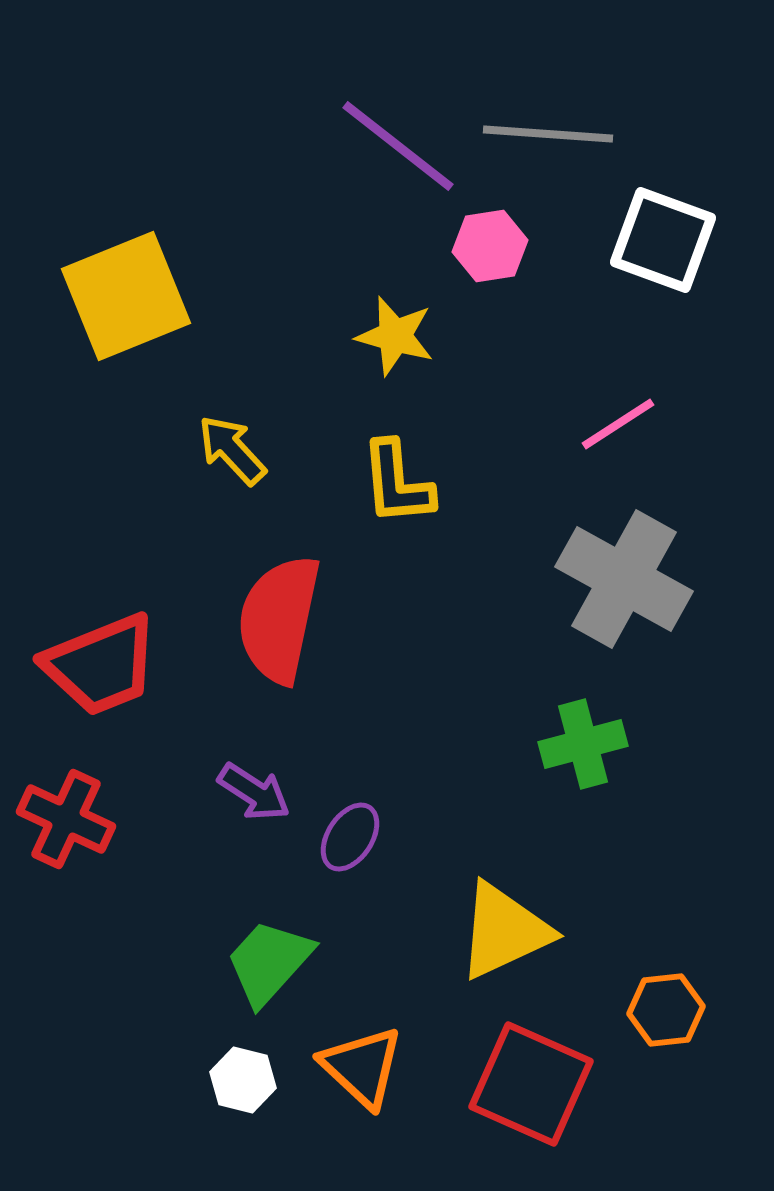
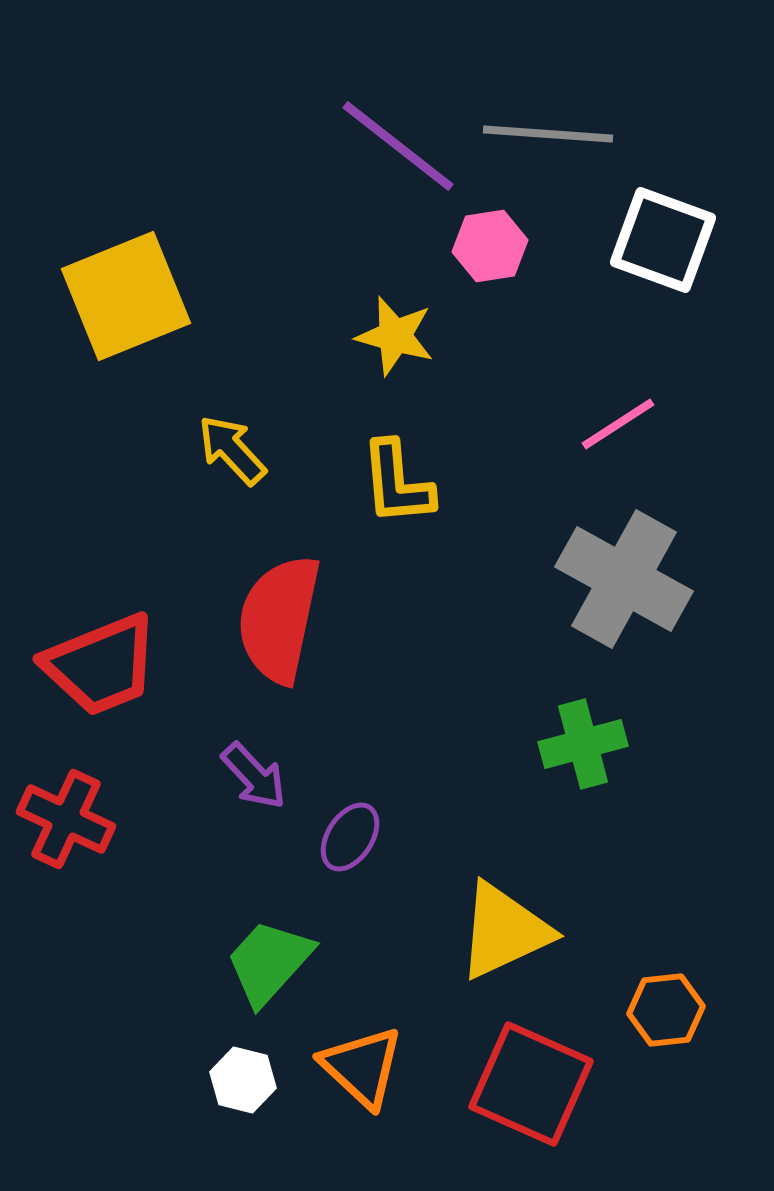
purple arrow: moved 16 px up; rotated 14 degrees clockwise
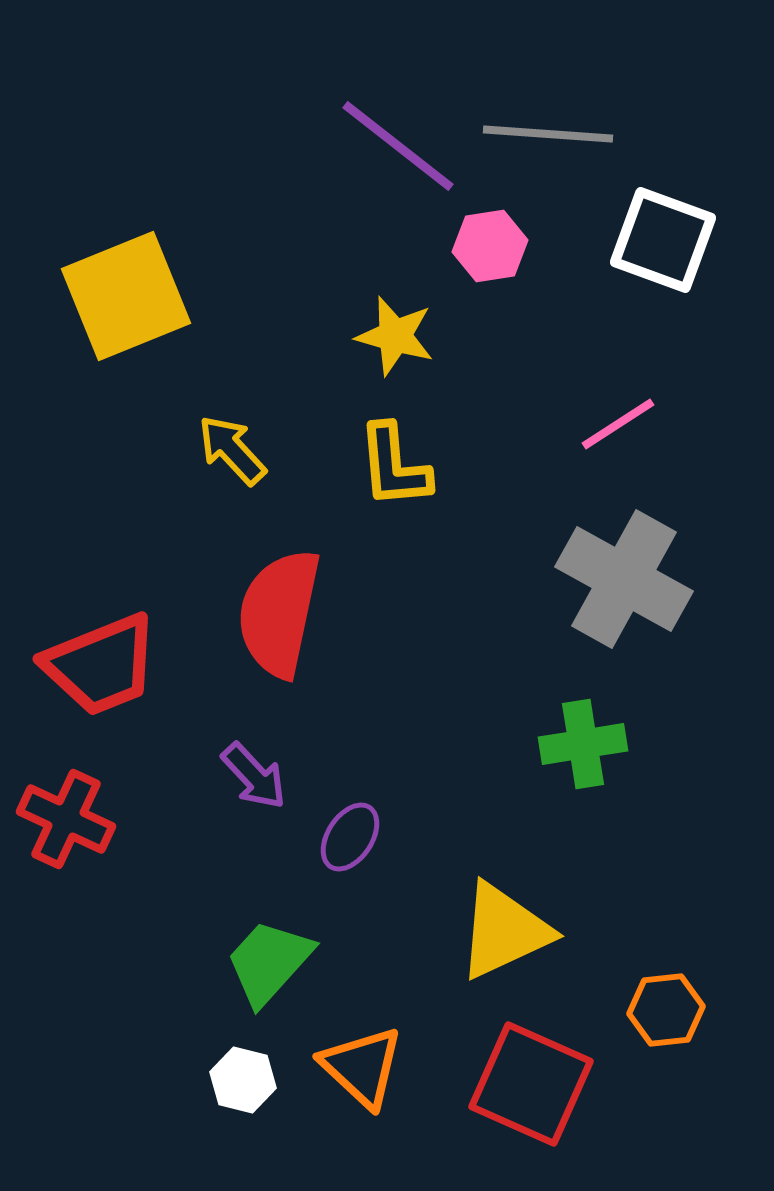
yellow L-shape: moved 3 px left, 17 px up
red semicircle: moved 6 px up
green cross: rotated 6 degrees clockwise
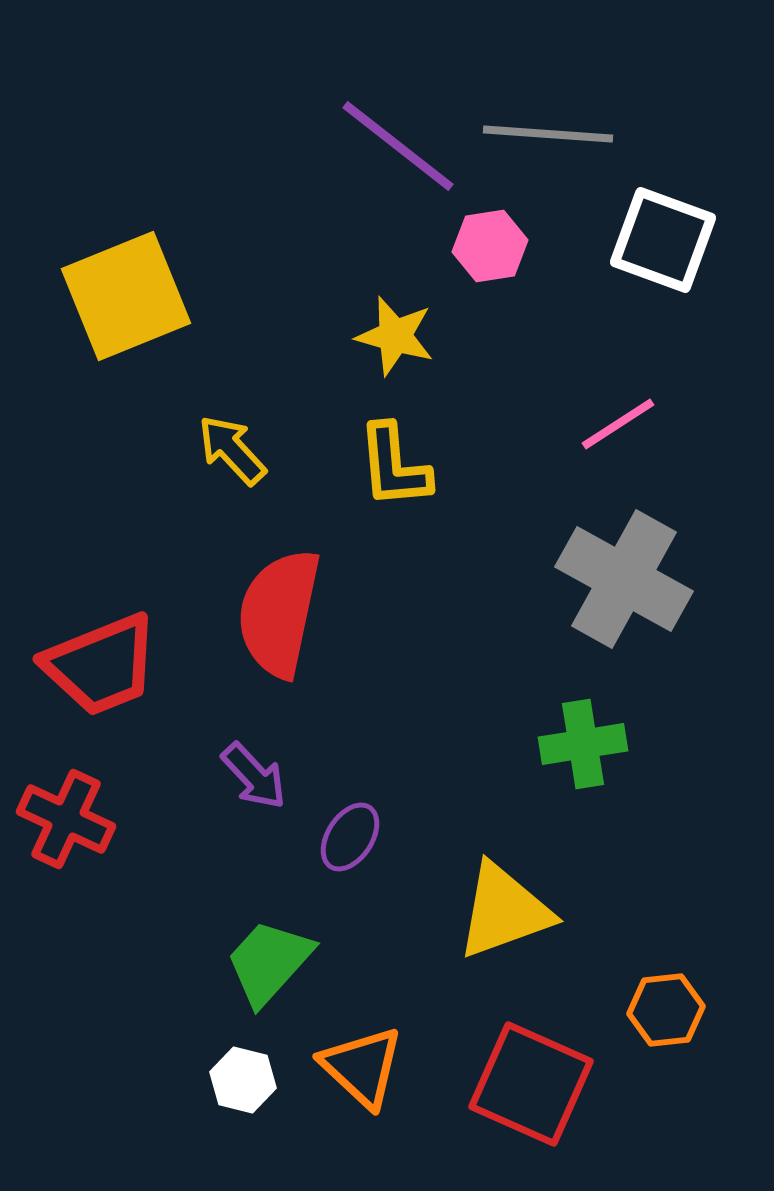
yellow triangle: moved 20 px up; rotated 5 degrees clockwise
